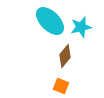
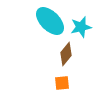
brown diamond: moved 1 px right, 2 px up
orange square: moved 1 px right, 3 px up; rotated 28 degrees counterclockwise
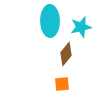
cyan ellipse: rotated 44 degrees clockwise
orange square: moved 1 px down
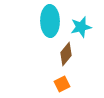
orange square: rotated 21 degrees counterclockwise
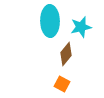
orange square: rotated 35 degrees counterclockwise
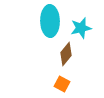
cyan star: moved 1 px down
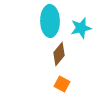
brown diamond: moved 7 px left
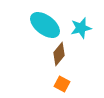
cyan ellipse: moved 5 px left, 4 px down; rotated 52 degrees counterclockwise
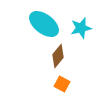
cyan ellipse: moved 1 px left, 1 px up
brown diamond: moved 1 px left, 2 px down
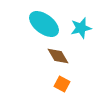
brown diamond: rotated 70 degrees counterclockwise
